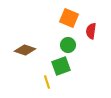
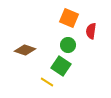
green square: rotated 36 degrees counterclockwise
yellow line: rotated 40 degrees counterclockwise
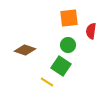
orange square: rotated 30 degrees counterclockwise
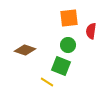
green square: rotated 12 degrees counterclockwise
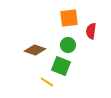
brown diamond: moved 10 px right
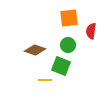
yellow line: moved 2 px left, 2 px up; rotated 32 degrees counterclockwise
